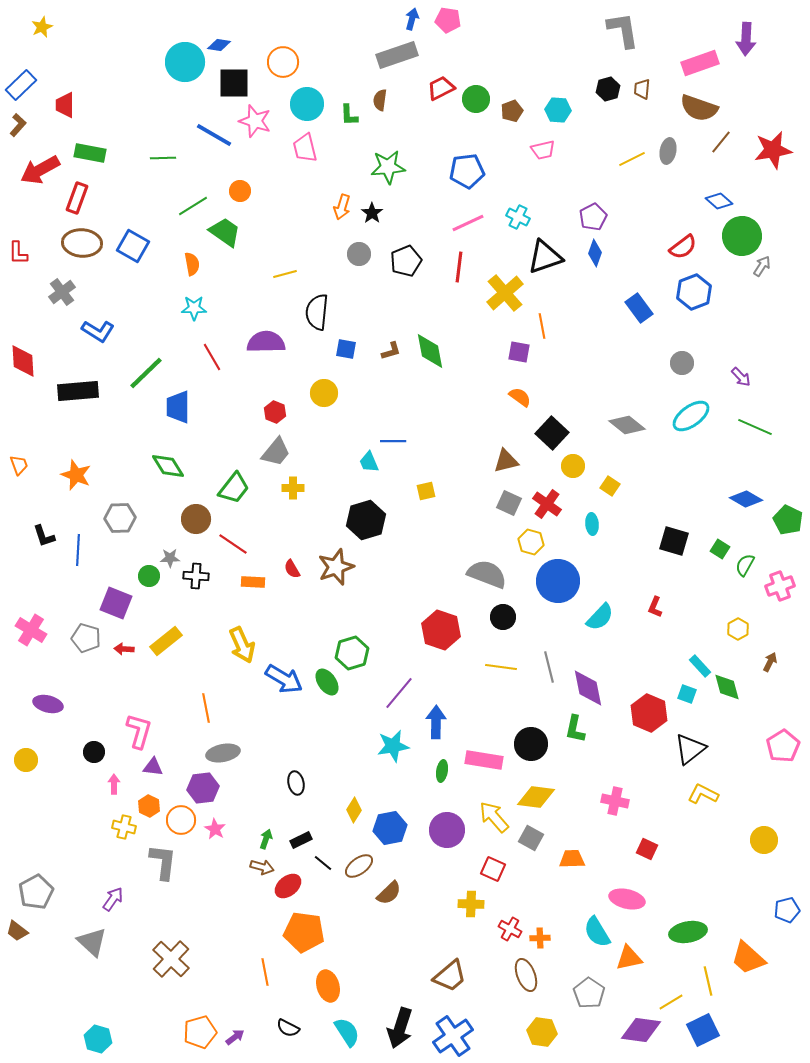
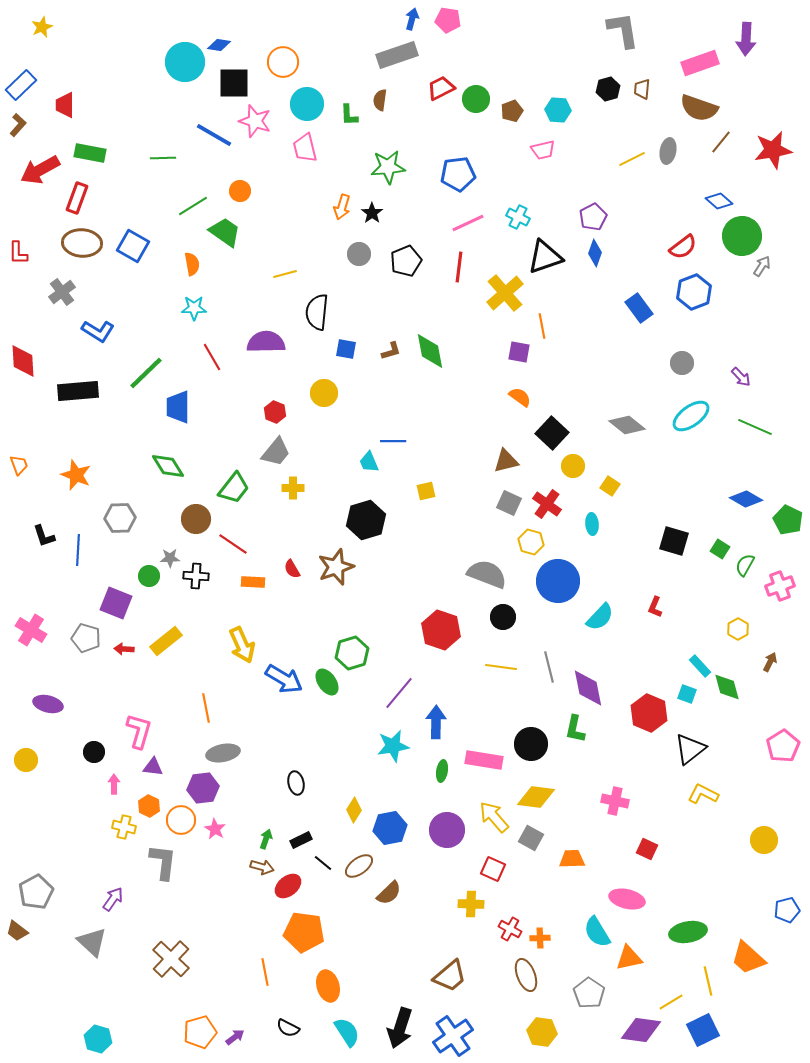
blue pentagon at (467, 171): moved 9 px left, 3 px down
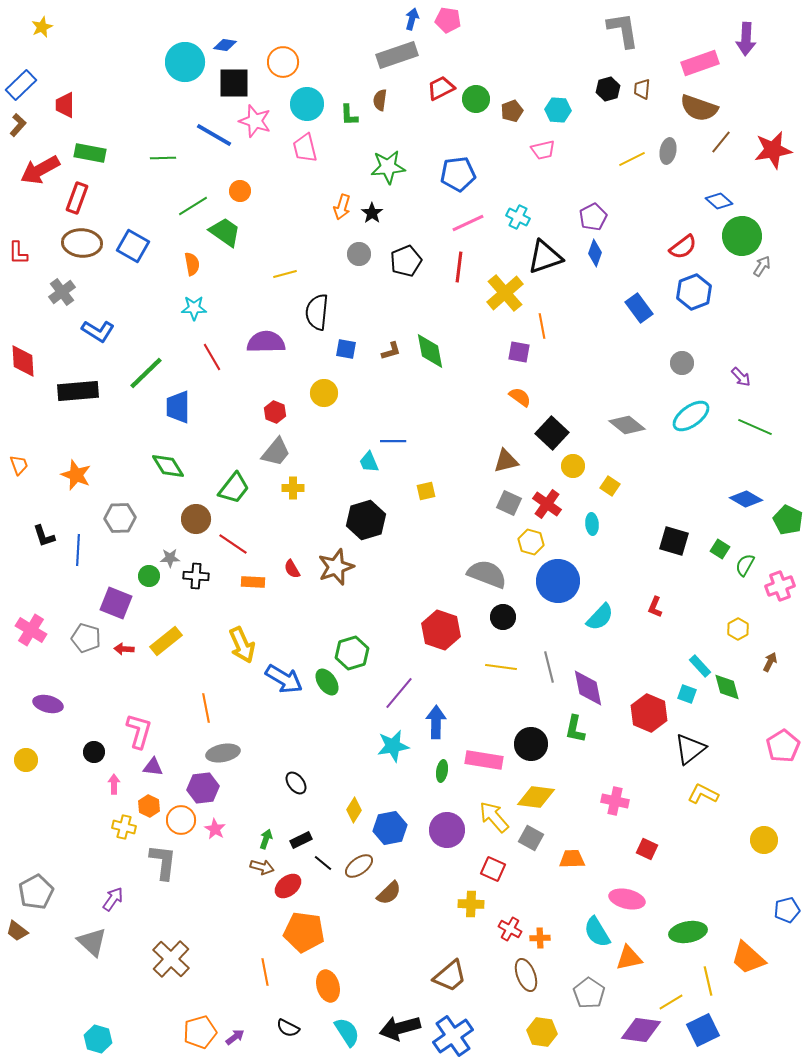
blue diamond at (219, 45): moved 6 px right
black ellipse at (296, 783): rotated 25 degrees counterclockwise
black arrow at (400, 1028): rotated 57 degrees clockwise
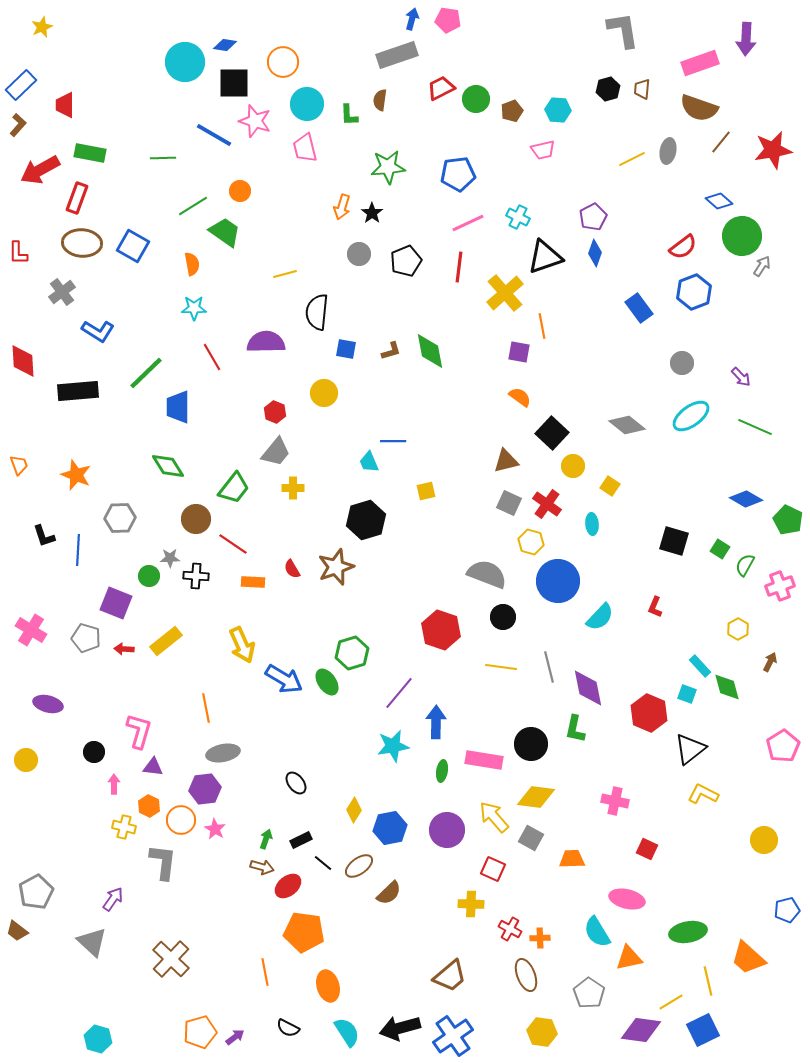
purple hexagon at (203, 788): moved 2 px right, 1 px down
